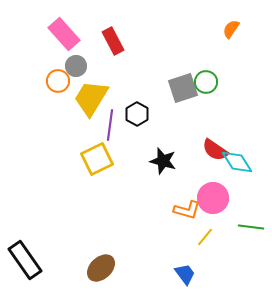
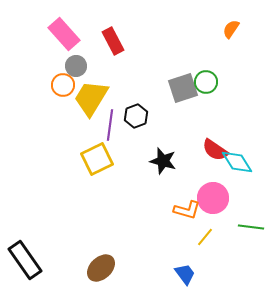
orange circle: moved 5 px right, 4 px down
black hexagon: moved 1 px left, 2 px down; rotated 10 degrees clockwise
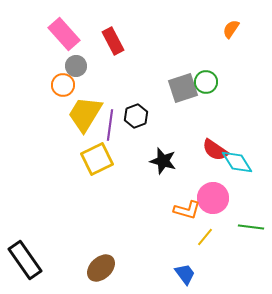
yellow trapezoid: moved 6 px left, 16 px down
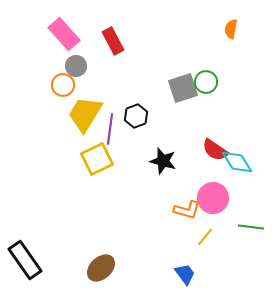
orange semicircle: rotated 24 degrees counterclockwise
purple line: moved 4 px down
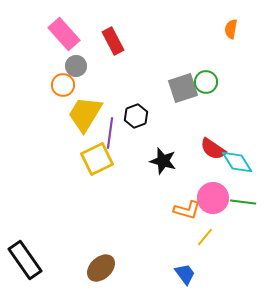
purple line: moved 4 px down
red semicircle: moved 2 px left, 1 px up
green line: moved 8 px left, 25 px up
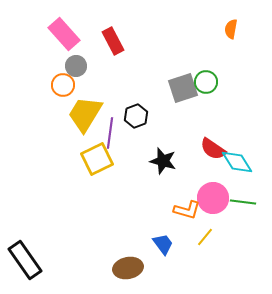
brown ellipse: moved 27 px right; rotated 32 degrees clockwise
blue trapezoid: moved 22 px left, 30 px up
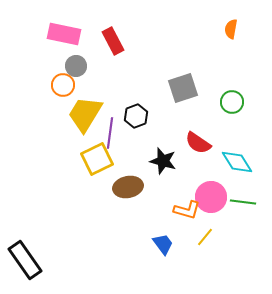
pink rectangle: rotated 36 degrees counterclockwise
green circle: moved 26 px right, 20 px down
red semicircle: moved 15 px left, 6 px up
pink circle: moved 2 px left, 1 px up
brown ellipse: moved 81 px up
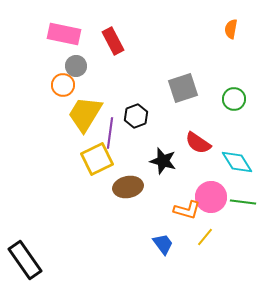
green circle: moved 2 px right, 3 px up
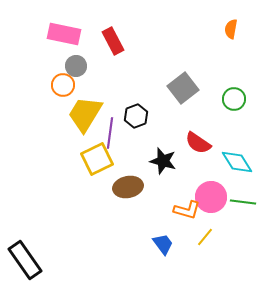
gray square: rotated 20 degrees counterclockwise
